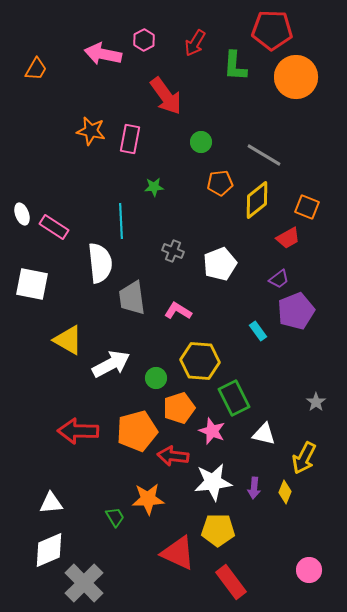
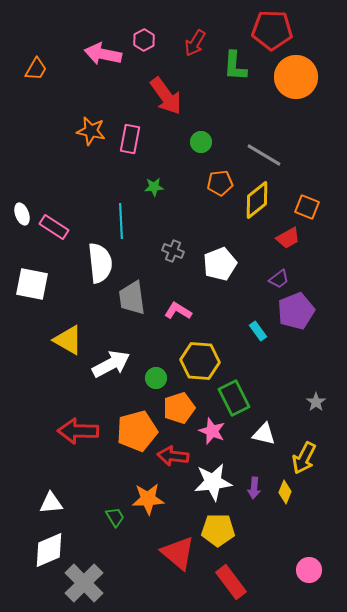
red triangle at (178, 553): rotated 15 degrees clockwise
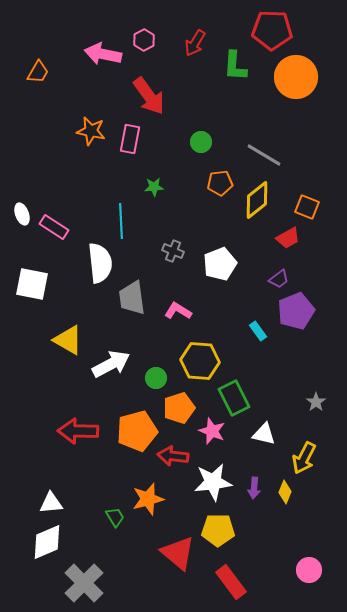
orange trapezoid at (36, 69): moved 2 px right, 3 px down
red arrow at (166, 96): moved 17 px left
orange star at (148, 499): rotated 12 degrees counterclockwise
white diamond at (49, 550): moved 2 px left, 8 px up
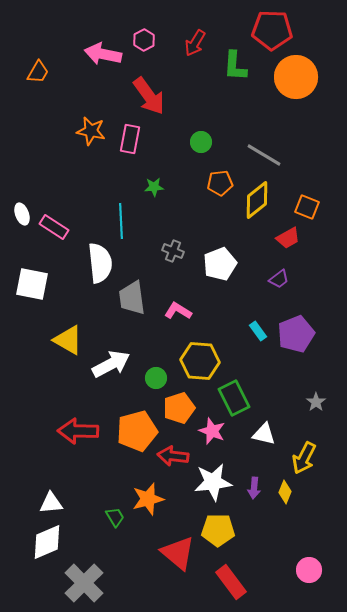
purple pentagon at (296, 311): moved 23 px down
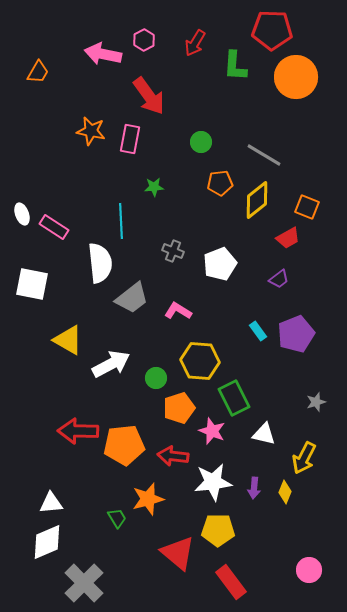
gray trapezoid at (132, 298): rotated 120 degrees counterclockwise
gray star at (316, 402): rotated 18 degrees clockwise
orange pentagon at (137, 431): moved 13 px left, 14 px down; rotated 9 degrees clockwise
green trapezoid at (115, 517): moved 2 px right, 1 px down
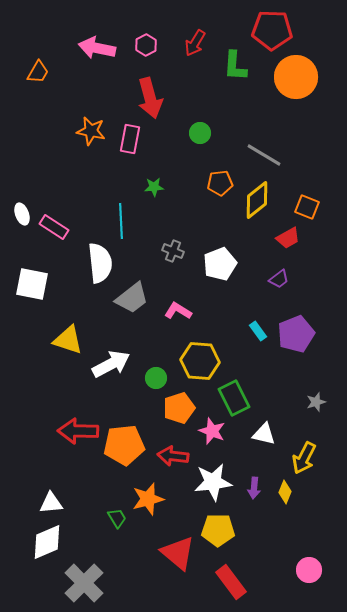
pink hexagon at (144, 40): moved 2 px right, 5 px down
pink arrow at (103, 54): moved 6 px left, 6 px up
red arrow at (149, 96): moved 1 px right, 2 px down; rotated 21 degrees clockwise
green circle at (201, 142): moved 1 px left, 9 px up
yellow triangle at (68, 340): rotated 12 degrees counterclockwise
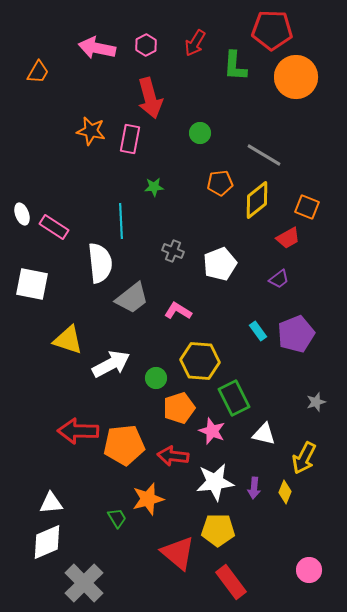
white star at (213, 482): moved 2 px right
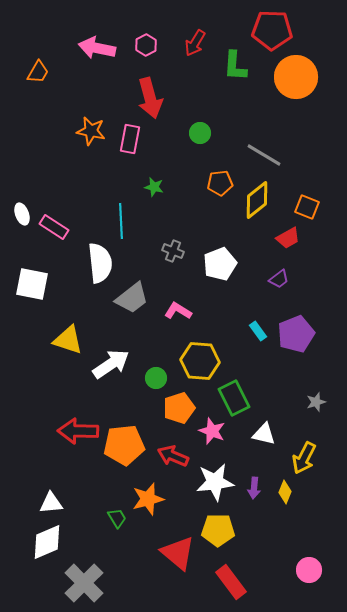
green star at (154, 187): rotated 18 degrees clockwise
white arrow at (111, 364): rotated 6 degrees counterclockwise
red arrow at (173, 456): rotated 16 degrees clockwise
